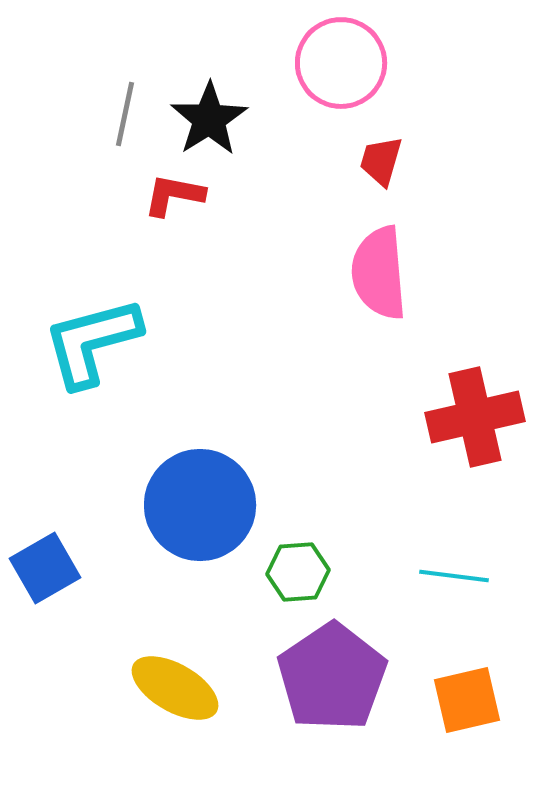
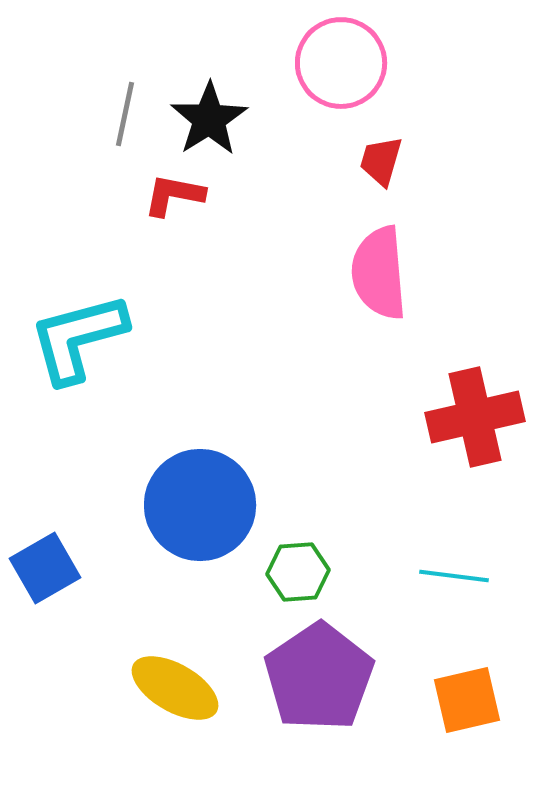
cyan L-shape: moved 14 px left, 4 px up
purple pentagon: moved 13 px left
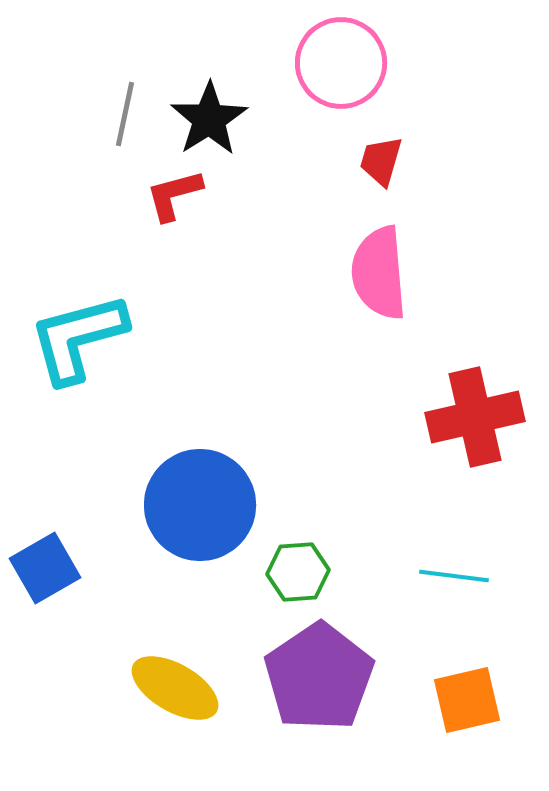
red L-shape: rotated 26 degrees counterclockwise
